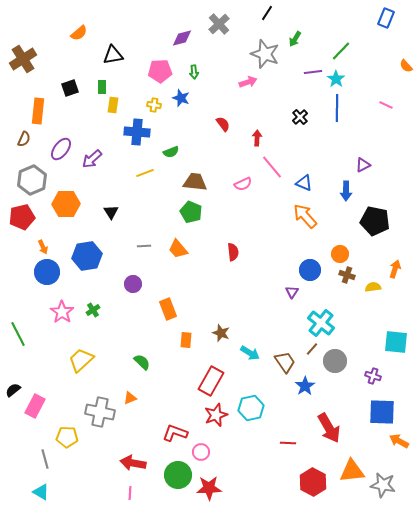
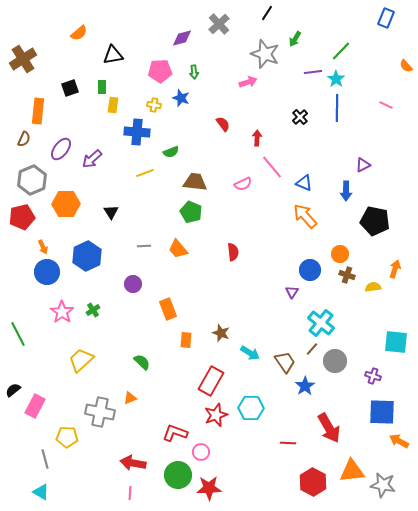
blue hexagon at (87, 256): rotated 16 degrees counterclockwise
cyan hexagon at (251, 408): rotated 15 degrees clockwise
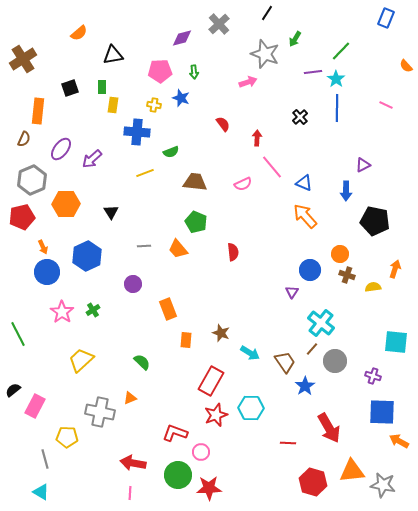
green pentagon at (191, 212): moved 5 px right, 10 px down
red hexagon at (313, 482): rotated 12 degrees counterclockwise
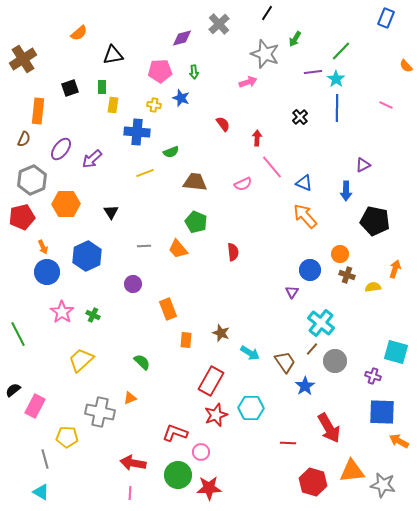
green cross at (93, 310): moved 5 px down; rotated 32 degrees counterclockwise
cyan square at (396, 342): moved 10 px down; rotated 10 degrees clockwise
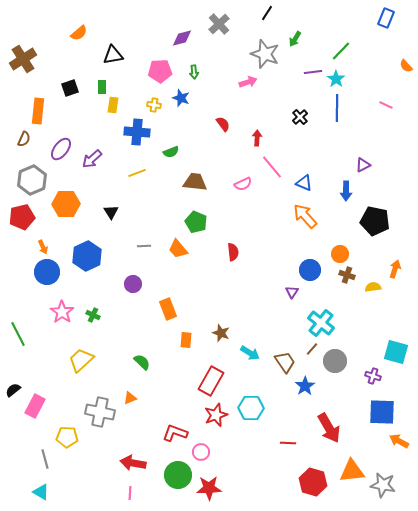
yellow line at (145, 173): moved 8 px left
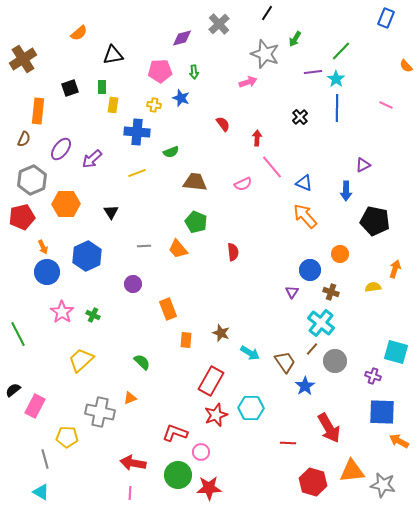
brown cross at (347, 275): moved 16 px left, 17 px down
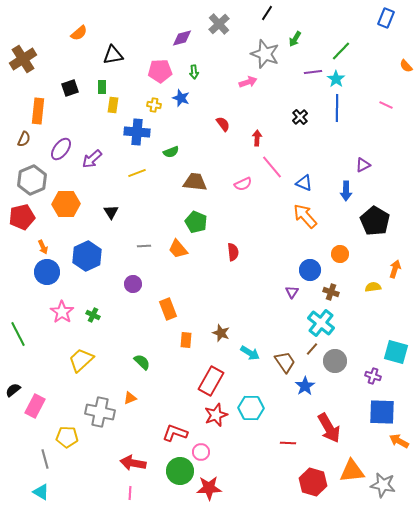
black pentagon at (375, 221): rotated 20 degrees clockwise
green circle at (178, 475): moved 2 px right, 4 px up
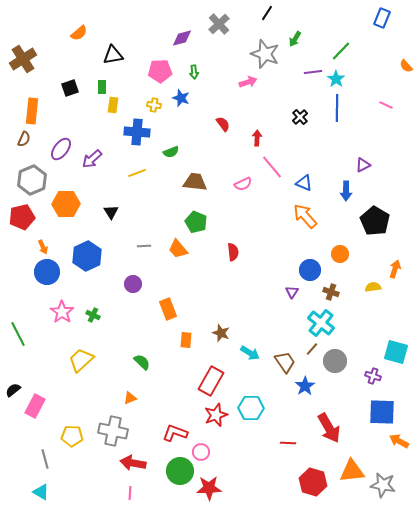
blue rectangle at (386, 18): moved 4 px left
orange rectangle at (38, 111): moved 6 px left
gray cross at (100, 412): moved 13 px right, 19 px down
yellow pentagon at (67, 437): moved 5 px right, 1 px up
